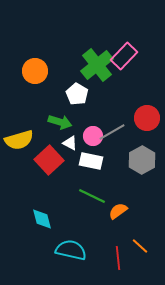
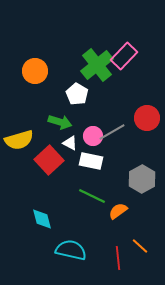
gray hexagon: moved 19 px down
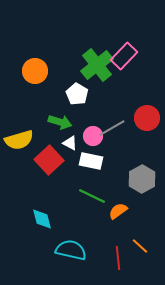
gray line: moved 4 px up
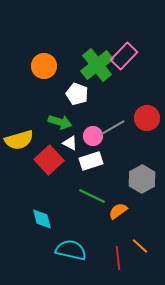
orange circle: moved 9 px right, 5 px up
white pentagon: rotated 10 degrees counterclockwise
white rectangle: rotated 30 degrees counterclockwise
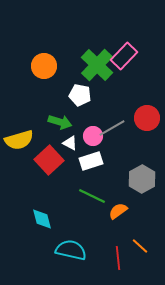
green cross: rotated 8 degrees counterclockwise
white pentagon: moved 3 px right, 1 px down; rotated 10 degrees counterclockwise
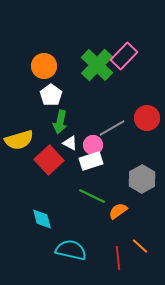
white pentagon: moved 29 px left; rotated 25 degrees clockwise
green arrow: rotated 85 degrees clockwise
pink circle: moved 9 px down
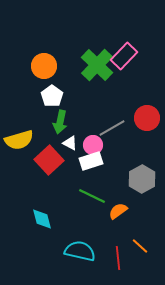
white pentagon: moved 1 px right, 1 px down
cyan semicircle: moved 9 px right, 1 px down
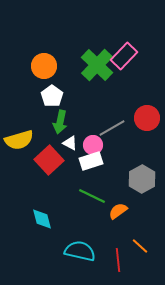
red line: moved 2 px down
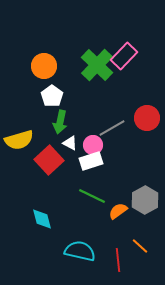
gray hexagon: moved 3 px right, 21 px down
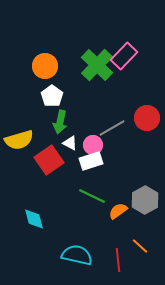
orange circle: moved 1 px right
red square: rotated 8 degrees clockwise
cyan diamond: moved 8 px left
cyan semicircle: moved 3 px left, 4 px down
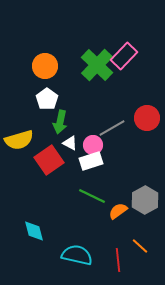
white pentagon: moved 5 px left, 3 px down
cyan diamond: moved 12 px down
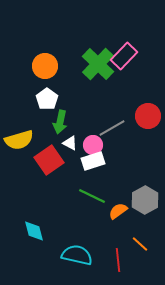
green cross: moved 1 px right, 1 px up
red circle: moved 1 px right, 2 px up
white rectangle: moved 2 px right
orange line: moved 2 px up
